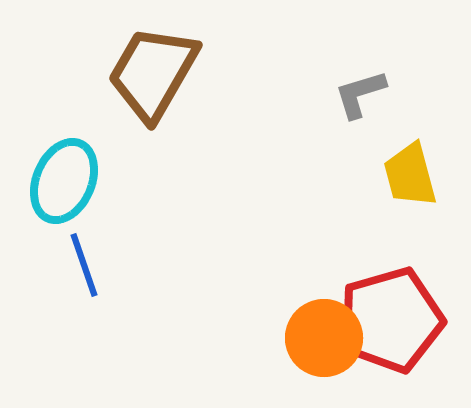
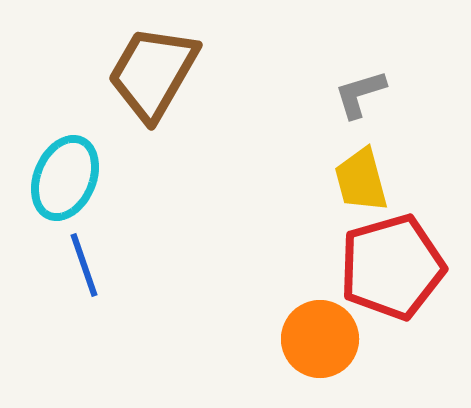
yellow trapezoid: moved 49 px left, 5 px down
cyan ellipse: moved 1 px right, 3 px up
red pentagon: moved 1 px right, 53 px up
orange circle: moved 4 px left, 1 px down
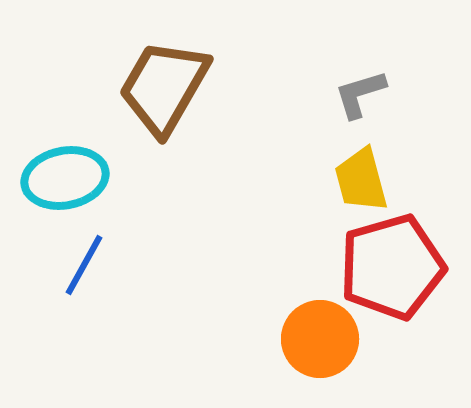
brown trapezoid: moved 11 px right, 14 px down
cyan ellipse: rotated 56 degrees clockwise
blue line: rotated 48 degrees clockwise
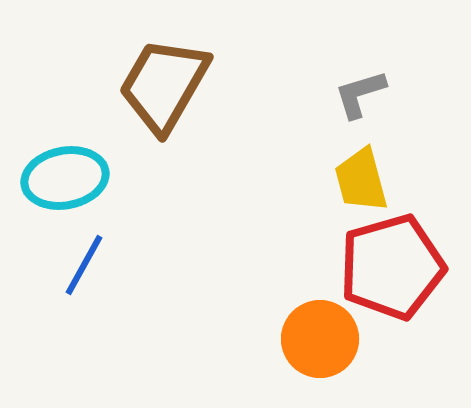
brown trapezoid: moved 2 px up
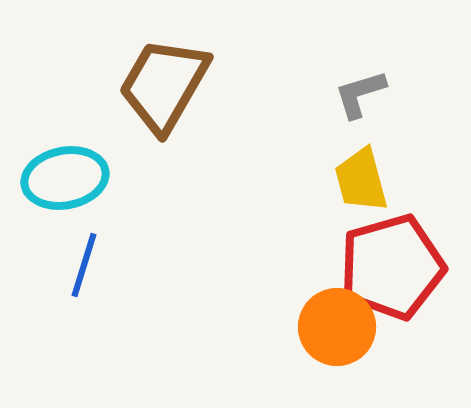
blue line: rotated 12 degrees counterclockwise
orange circle: moved 17 px right, 12 px up
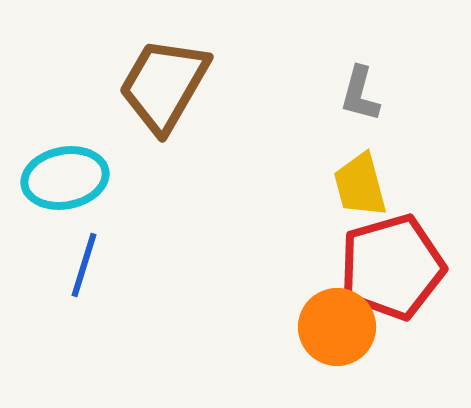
gray L-shape: rotated 58 degrees counterclockwise
yellow trapezoid: moved 1 px left, 5 px down
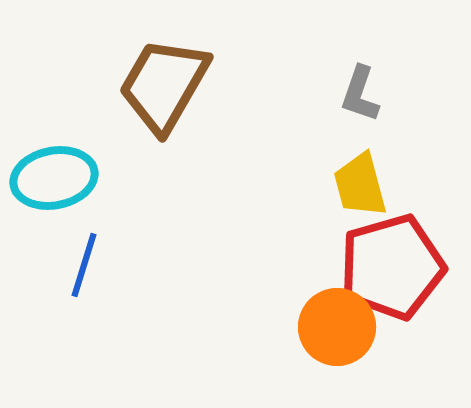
gray L-shape: rotated 4 degrees clockwise
cyan ellipse: moved 11 px left
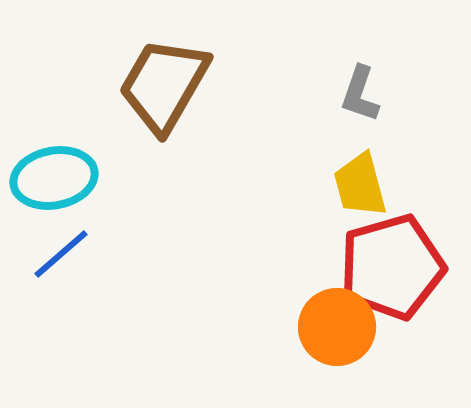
blue line: moved 23 px left, 11 px up; rotated 32 degrees clockwise
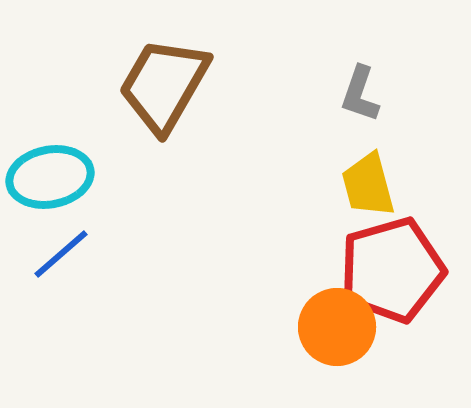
cyan ellipse: moved 4 px left, 1 px up
yellow trapezoid: moved 8 px right
red pentagon: moved 3 px down
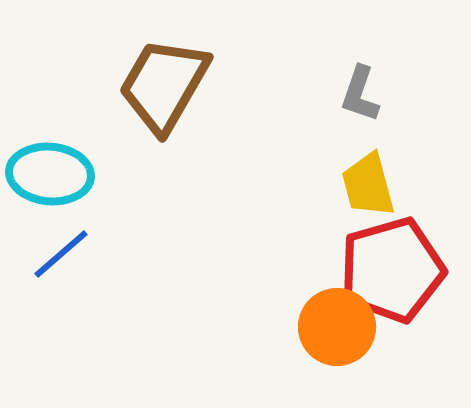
cyan ellipse: moved 3 px up; rotated 16 degrees clockwise
